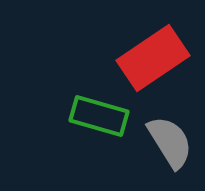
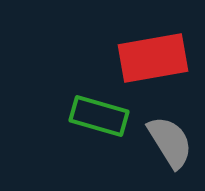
red rectangle: rotated 24 degrees clockwise
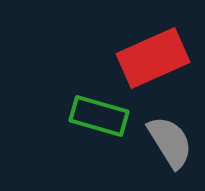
red rectangle: rotated 14 degrees counterclockwise
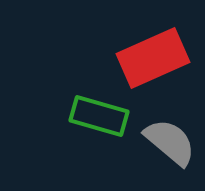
gray semicircle: rotated 18 degrees counterclockwise
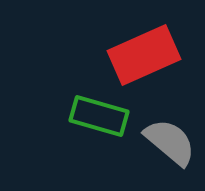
red rectangle: moved 9 px left, 3 px up
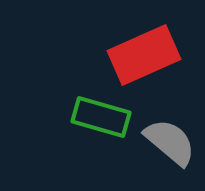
green rectangle: moved 2 px right, 1 px down
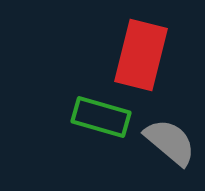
red rectangle: moved 3 px left; rotated 52 degrees counterclockwise
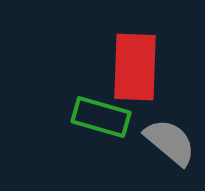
red rectangle: moved 6 px left, 12 px down; rotated 12 degrees counterclockwise
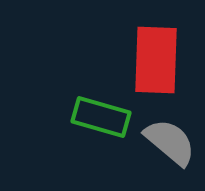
red rectangle: moved 21 px right, 7 px up
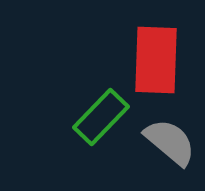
green rectangle: rotated 62 degrees counterclockwise
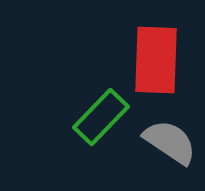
gray semicircle: rotated 6 degrees counterclockwise
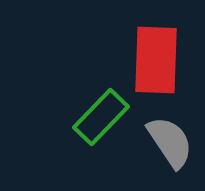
gray semicircle: rotated 22 degrees clockwise
